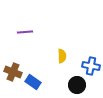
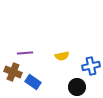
purple line: moved 21 px down
yellow semicircle: rotated 80 degrees clockwise
blue cross: rotated 24 degrees counterclockwise
black circle: moved 2 px down
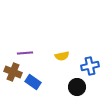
blue cross: moved 1 px left
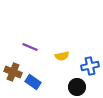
purple line: moved 5 px right, 6 px up; rotated 28 degrees clockwise
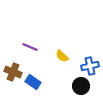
yellow semicircle: rotated 56 degrees clockwise
black circle: moved 4 px right, 1 px up
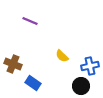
purple line: moved 26 px up
brown cross: moved 8 px up
blue rectangle: moved 1 px down
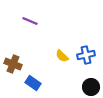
blue cross: moved 4 px left, 11 px up
black circle: moved 10 px right, 1 px down
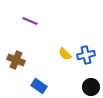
yellow semicircle: moved 3 px right, 2 px up
brown cross: moved 3 px right, 4 px up
blue rectangle: moved 6 px right, 3 px down
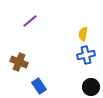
purple line: rotated 63 degrees counterclockwise
yellow semicircle: moved 18 px right, 20 px up; rotated 56 degrees clockwise
brown cross: moved 3 px right, 2 px down
blue rectangle: rotated 21 degrees clockwise
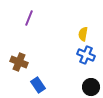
purple line: moved 1 px left, 3 px up; rotated 28 degrees counterclockwise
blue cross: rotated 36 degrees clockwise
blue rectangle: moved 1 px left, 1 px up
